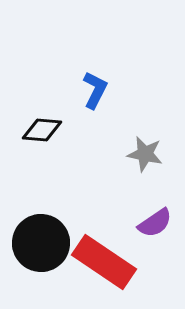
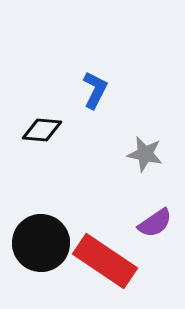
red rectangle: moved 1 px right, 1 px up
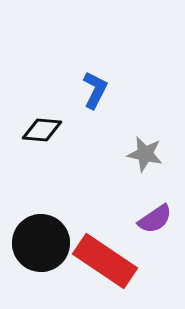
purple semicircle: moved 4 px up
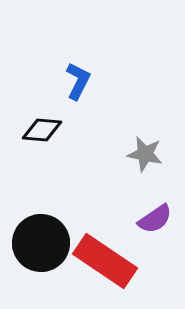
blue L-shape: moved 17 px left, 9 px up
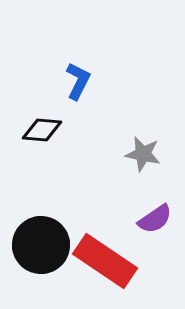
gray star: moved 2 px left
black circle: moved 2 px down
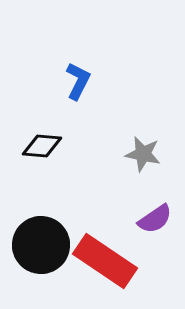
black diamond: moved 16 px down
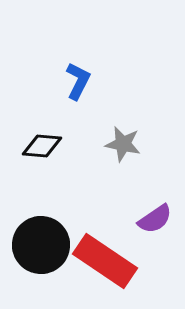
gray star: moved 20 px left, 10 px up
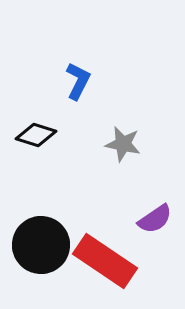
black diamond: moved 6 px left, 11 px up; rotated 12 degrees clockwise
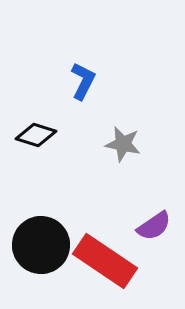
blue L-shape: moved 5 px right
purple semicircle: moved 1 px left, 7 px down
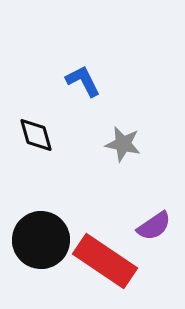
blue L-shape: rotated 54 degrees counterclockwise
black diamond: rotated 57 degrees clockwise
black circle: moved 5 px up
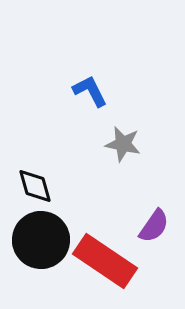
blue L-shape: moved 7 px right, 10 px down
black diamond: moved 1 px left, 51 px down
purple semicircle: rotated 21 degrees counterclockwise
